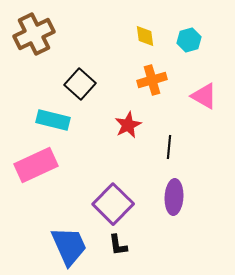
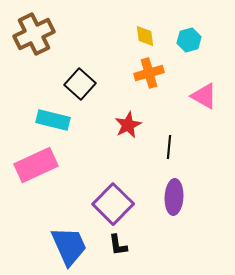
orange cross: moved 3 px left, 7 px up
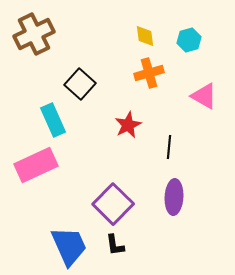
cyan rectangle: rotated 52 degrees clockwise
black L-shape: moved 3 px left
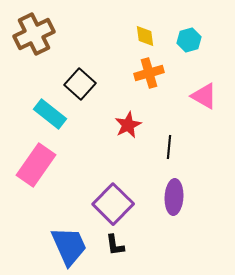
cyan rectangle: moved 3 px left, 6 px up; rotated 28 degrees counterclockwise
pink rectangle: rotated 30 degrees counterclockwise
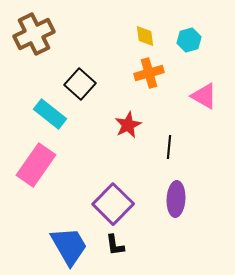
purple ellipse: moved 2 px right, 2 px down
blue trapezoid: rotated 6 degrees counterclockwise
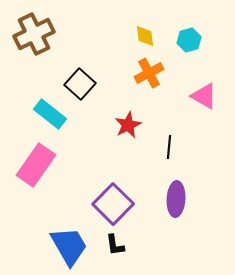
orange cross: rotated 12 degrees counterclockwise
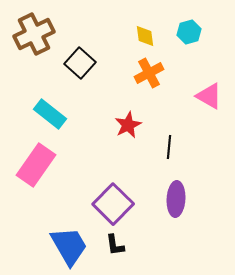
cyan hexagon: moved 8 px up
black square: moved 21 px up
pink triangle: moved 5 px right
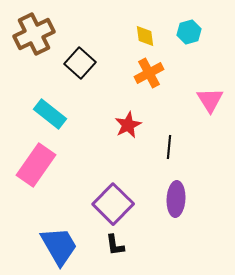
pink triangle: moved 1 px right, 4 px down; rotated 28 degrees clockwise
blue trapezoid: moved 10 px left
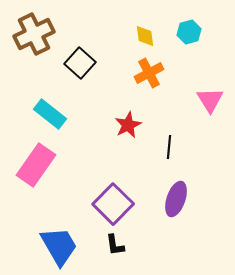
purple ellipse: rotated 16 degrees clockwise
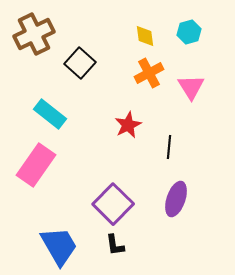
pink triangle: moved 19 px left, 13 px up
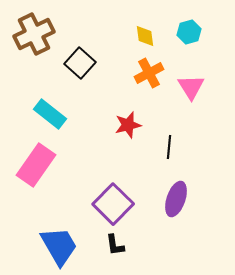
red star: rotated 12 degrees clockwise
